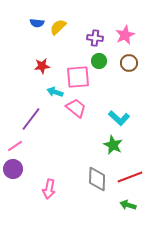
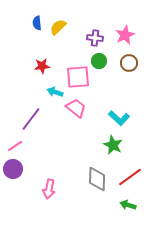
blue semicircle: rotated 80 degrees clockwise
red line: rotated 15 degrees counterclockwise
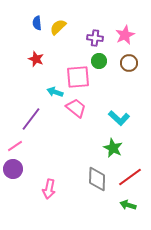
red star: moved 6 px left, 7 px up; rotated 28 degrees clockwise
green star: moved 3 px down
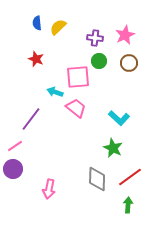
green arrow: rotated 77 degrees clockwise
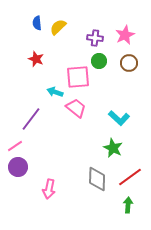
purple circle: moved 5 px right, 2 px up
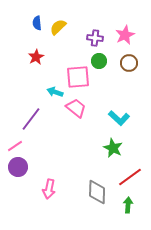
red star: moved 2 px up; rotated 21 degrees clockwise
gray diamond: moved 13 px down
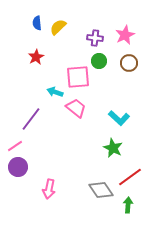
gray diamond: moved 4 px right, 2 px up; rotated 35 degrees counterclockwise
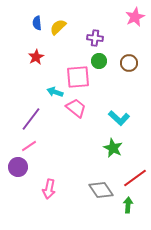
pink star: moved 10 px right, 18 px up
pink line: moved 14 px right
red line: moved 5 px right, 1 px down
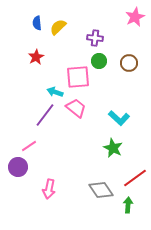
purple line: moved 14 px right, 4 px up
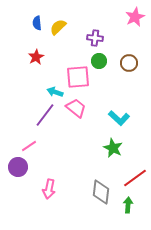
gray diamond: moved 2 px down; rotated 40 degrees clockwise
